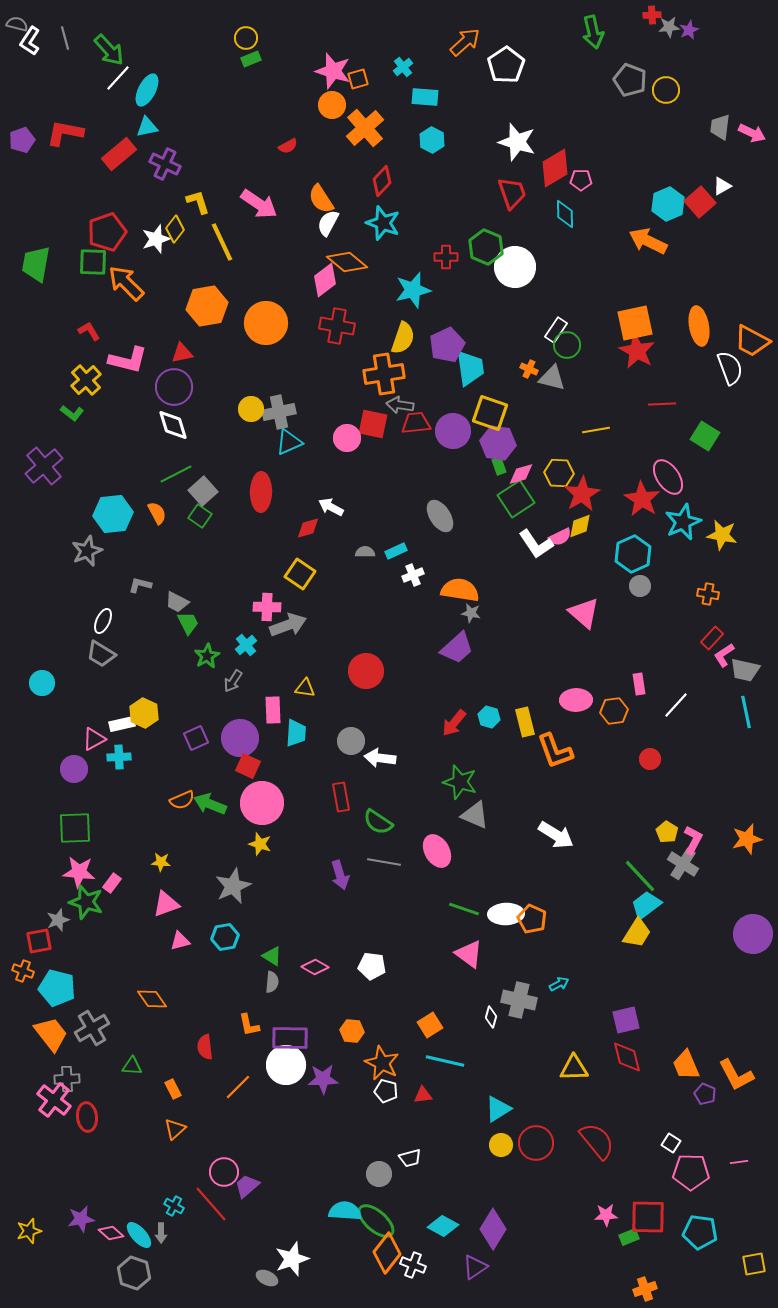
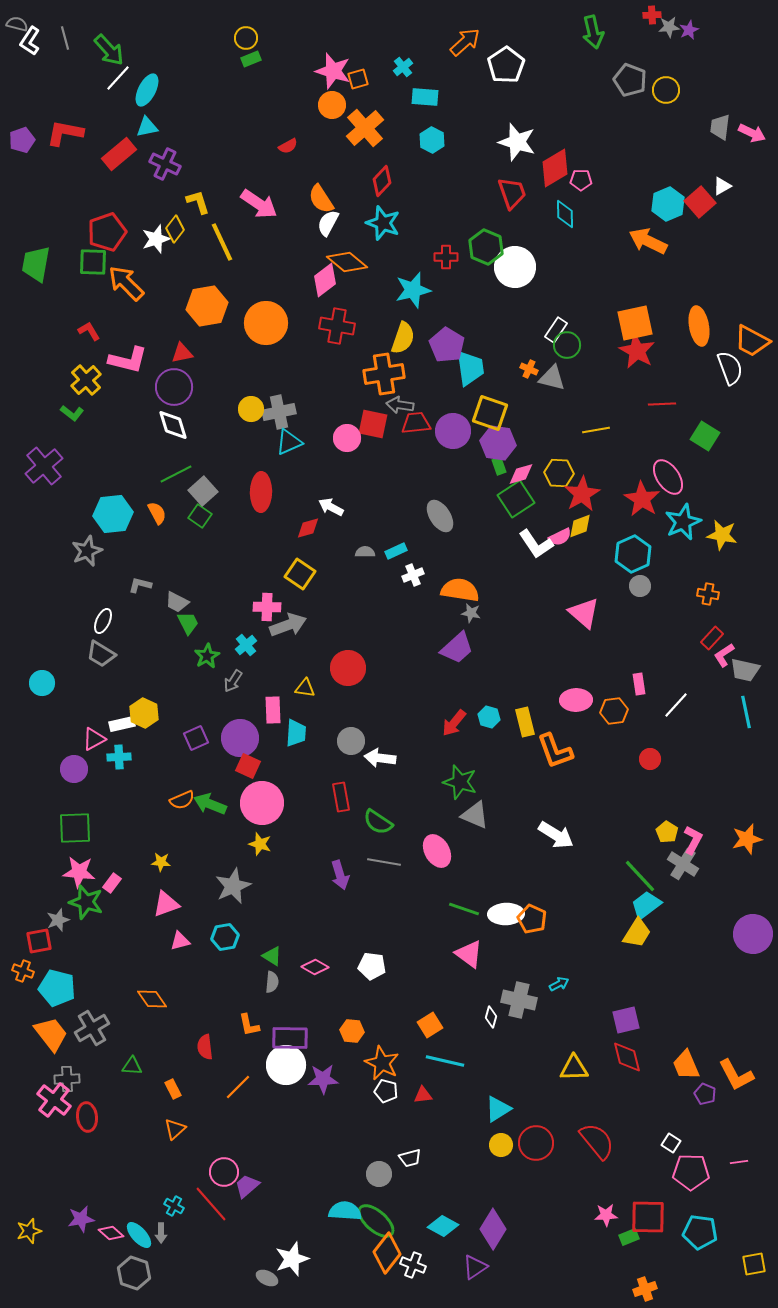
purple pentagon at (447, 345): rotated 16 degrees counterclockwise
red circle at (366, 671): moved 18 px left, 3 px up
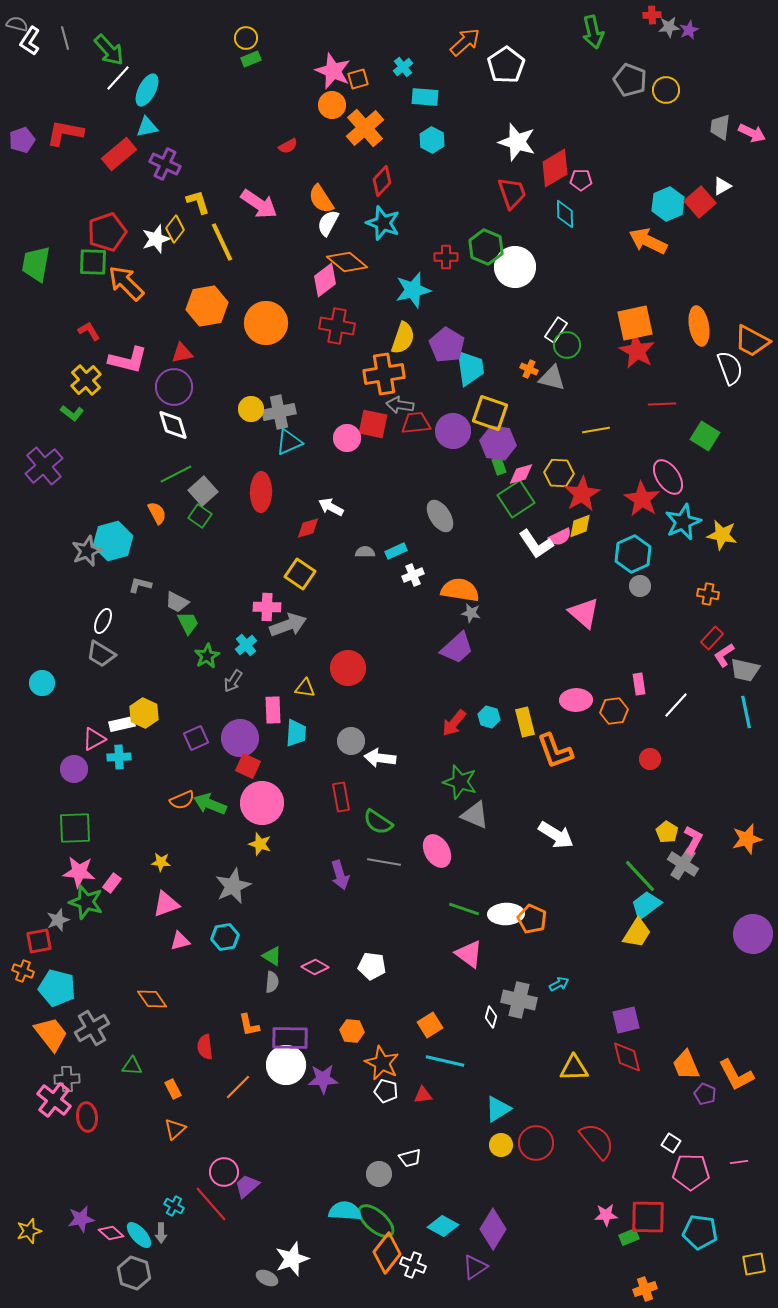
pink star at (333, 71): rotated 6 degrees clockwise
cyan hexagon at (113, 514): moved 27 px down; rotated 9 degrees counterclockwise
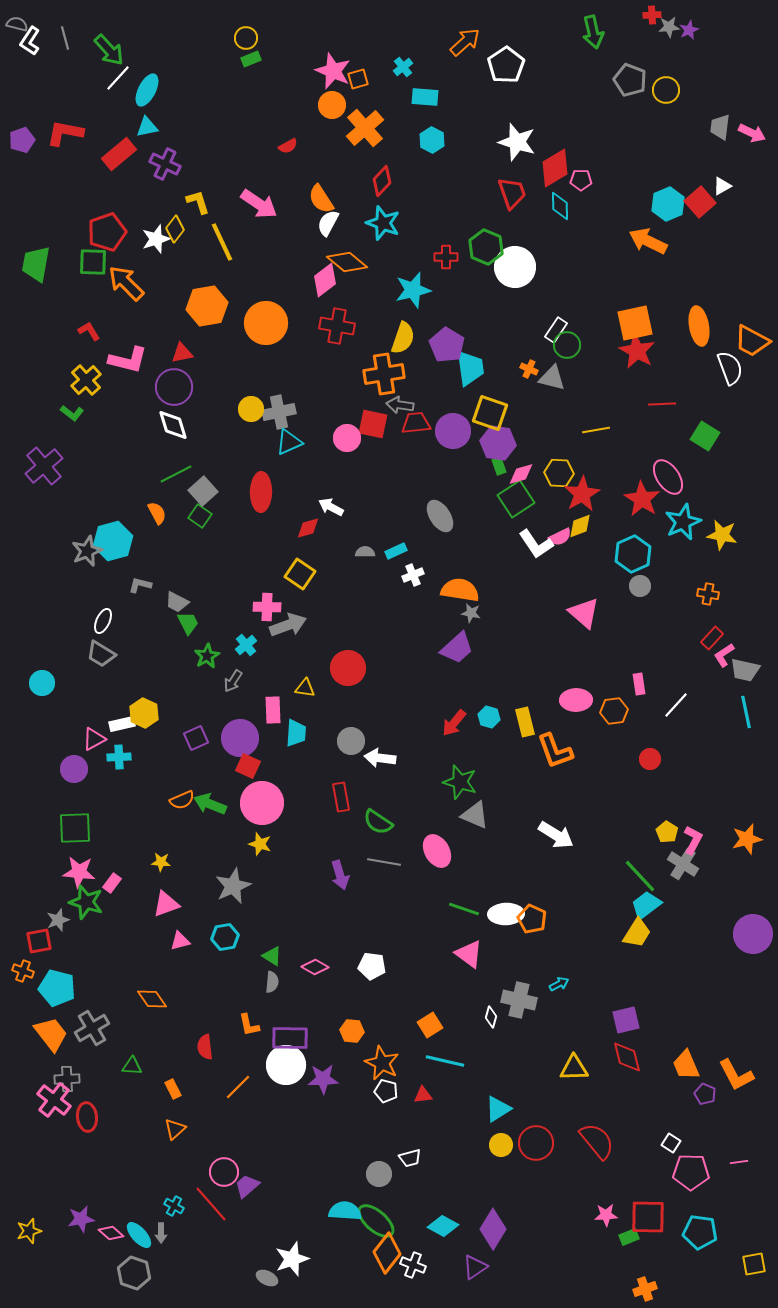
cyan diamond at (565, 214): moved 5 px left, 8 px up
